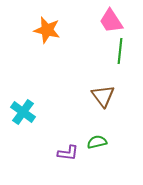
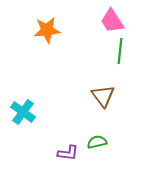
pink trapezoid: moved 1 px right
orange star: rotated 20 degrees counterclockwise
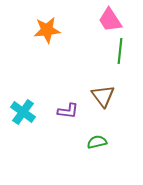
pink trapezoid: moved 2 px left, 1 px up
purple L-shape: moved 42 px up
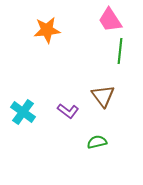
purple L-shape: rotated 30 degrees clockwise
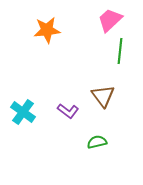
pink trapezoid: rotated 80 degrees clockwise
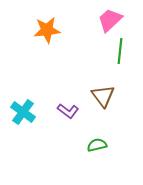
green semicircle: moved 3 px down
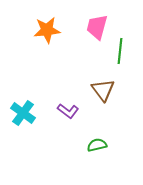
pink trapezoid: moved 13 px left, 7 px down; rotated 32 degrees counterclockwise
brown triangle: moved 6 px up
cyan cross: moved 1 px down
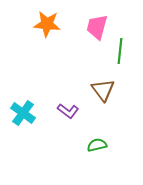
orange star: moved 6 px up; rotated 12 degrees clockwise
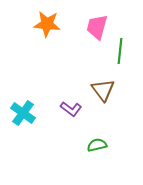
purple L-shape: moved 3 px right, 2 px up
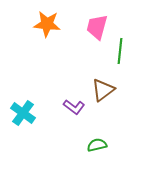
brown triangle: rotated 30 degrees clockwise
purple L-shape: moved 3 px right, 2 px up
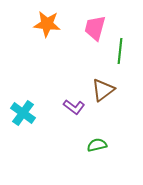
pink trapezoid: moved 2 px left, 1 px down
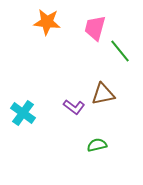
orange star: moved 2 px up
green line: rotated 45 degrees counterclockwise
brown triangle: moved 4 px down; rotated 25 degrees clockwise
